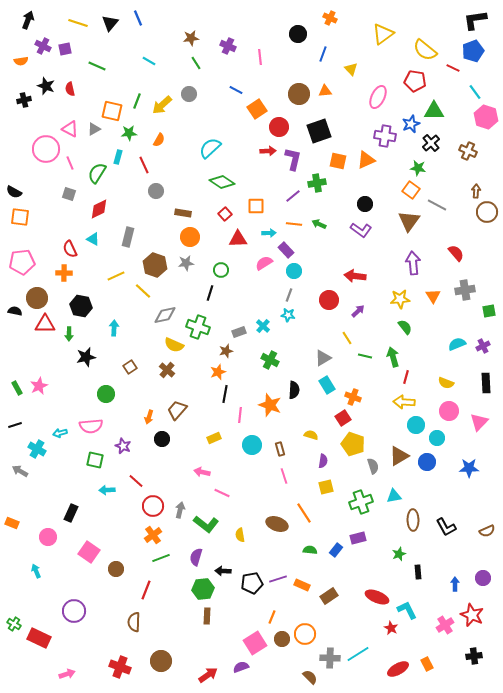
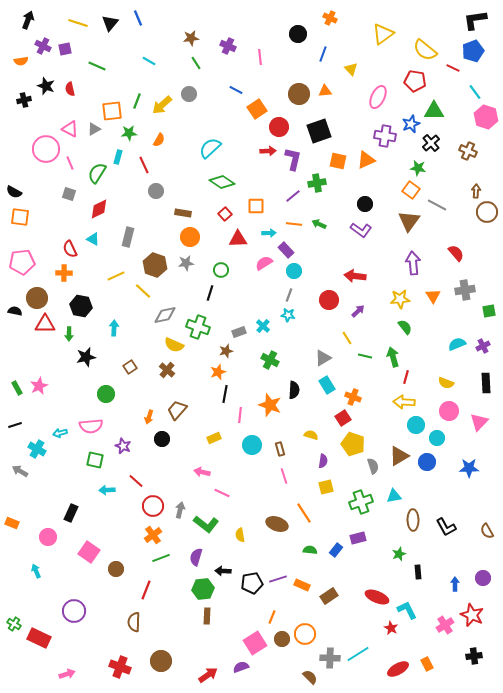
orange square at (112, 111): rotated 20 degrees counterclockwise
brown semicircle at (487, 531): rotated 84 degrees clockwise
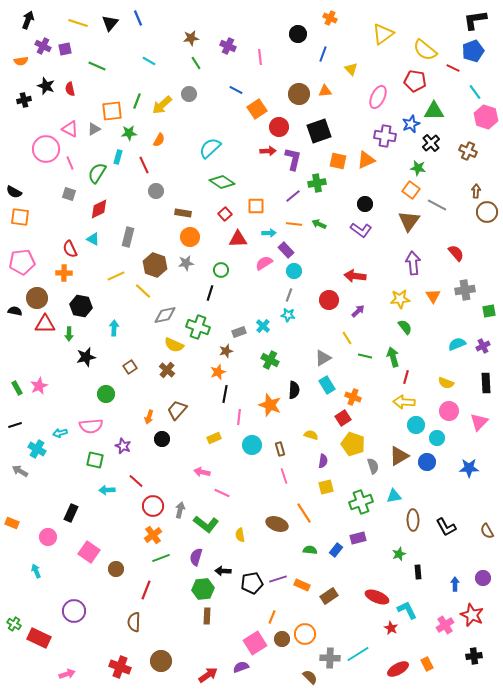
pink line at (240, 415): moved 1 px left, 2 px down
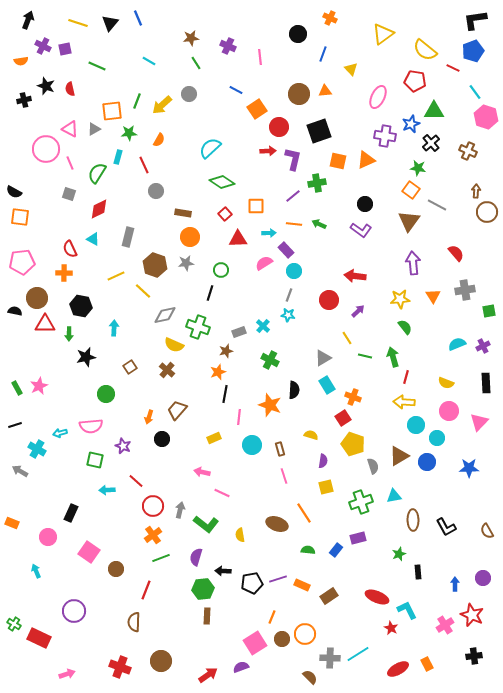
green semicircle at (310, 550): moved 2 px left
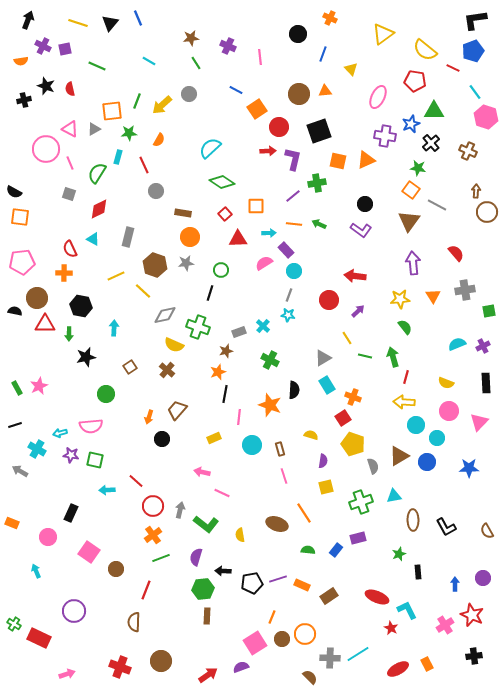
purple star at (123, 446): moved 52 px left, 9 px down; rotated 14 degrees counterclockwise
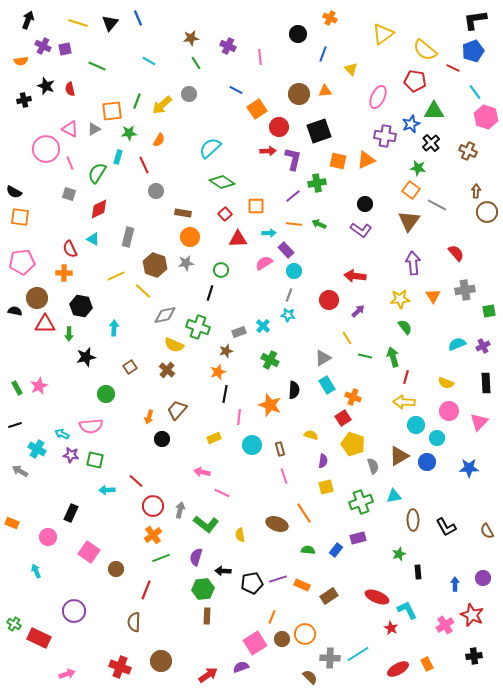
cyan arrow at (60, 433): moved 2 px right, 1 px down; rotated 40 degrees clockwise
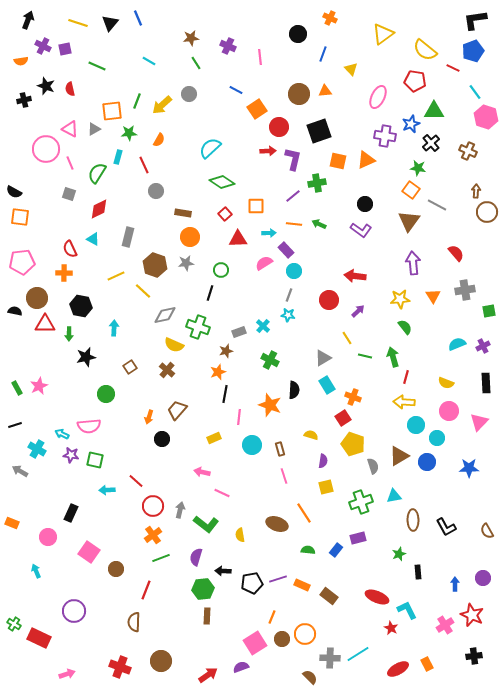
pink semicircle at (91, 426): moved 2 px left
brown rectangle at (329, 596): rotated 72 degrees clockwise
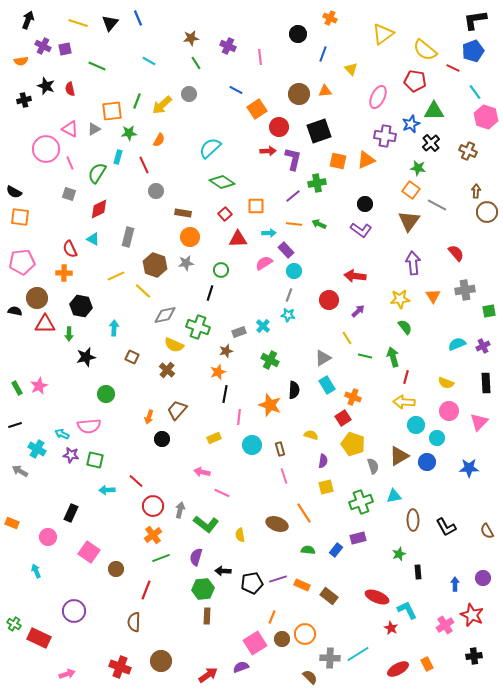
brown square at (130, 367): moved 2 px right, 10 px up; rotated 32 degrees counterclockwise
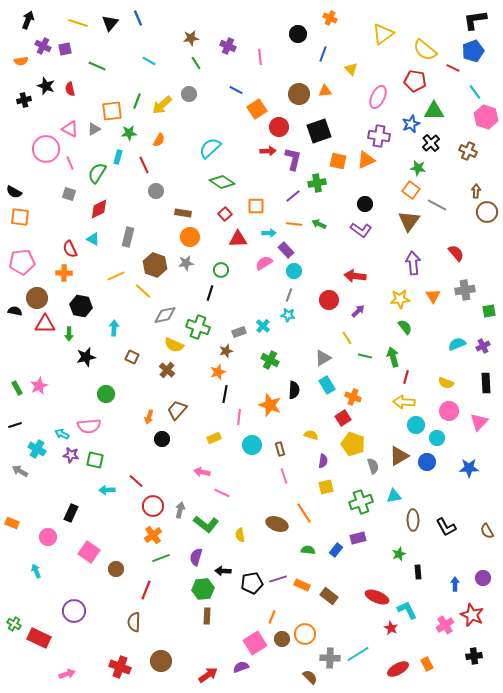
purple cross at (385, 136): moved 6 px left
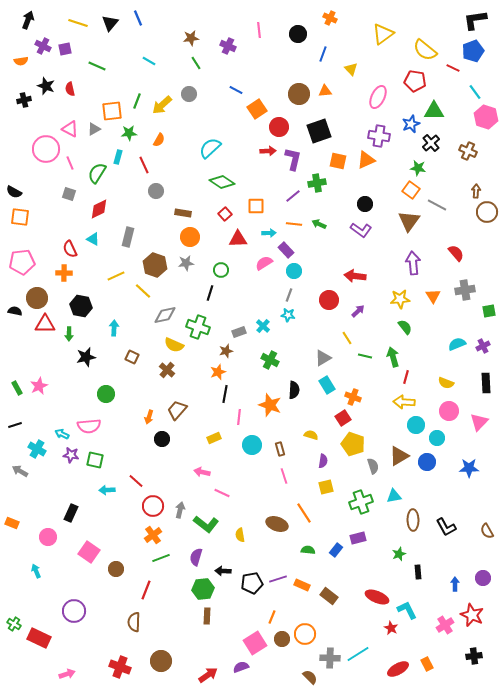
pink line at (260, 57): moved 1 px left, 27 px up
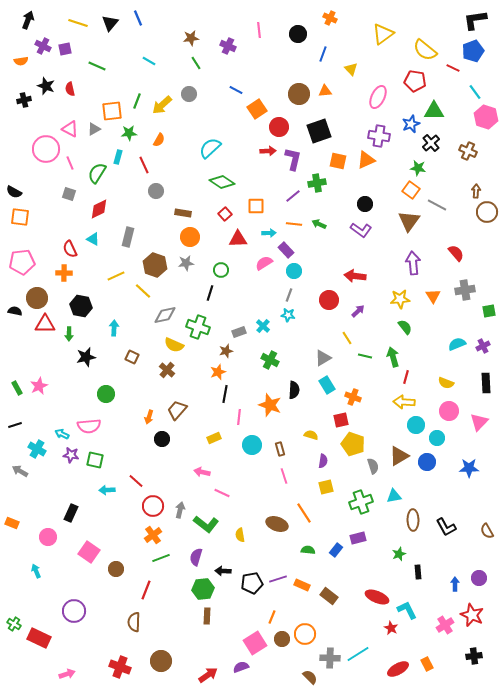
red square at (343, 418): moved 2 px left, 2 px down; rotated 21 degrees clockwise
purple circle at (483, 578): moved 4 px left
